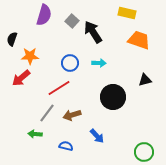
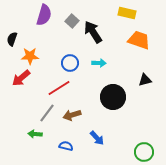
blue arrow: moved 2 px down
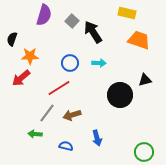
black circle: moved 7 px right, 2 px up
blue arrow: rotated 28 degrees clockwise
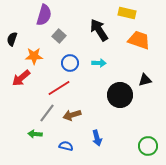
gray square: moved 13 px left, 15 px down
black arrow: moved 6 px right, 2 px up
orange star: moved 4 px right
green circle: moved 4 px right, 6 px up
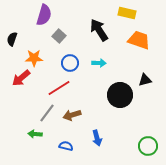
orange star: moved 2 px down
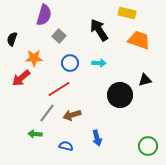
red line: moved 1 px down
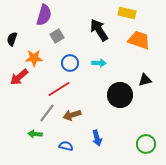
gray square: moved 2 px left; rotated 16 degrees clockwise
red arrow: moved 2 px left, 1 px up
green circle: moved 2 px left, 2 px up
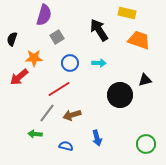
gray square: moved 1 px down
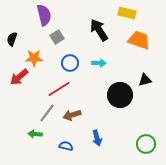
purple semicircle: rotated 30 degrees counterclockwise
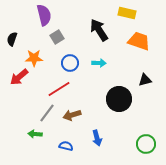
orange trapezoid: moved 1 px down
black circle: moved 1 px left, 4 px down
